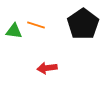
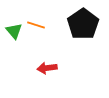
green triangle: rotated 42 degrees clockwise
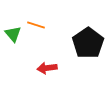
black pentagon: moved 5 px right, 19 px down
green triangle: moved 1 px left, 3 px down
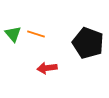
orange line: moved 9 px down
black pentagon: rotated 16 degrees counterclockwise
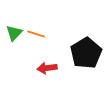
green triangle: moved 1 px right, 1 px up; rotated 24 degrees clockwise
black pentagon: moved 2 px left, 10 px down; rotated 20 degrees clockwise
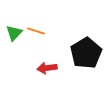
orange line: moved 3 px up
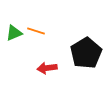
green triangle: rotated 24 degrees clockwise
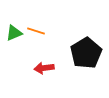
red arrow: moved 3 px left
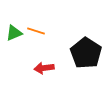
black pentagon: rotated 8 degrees counterclockwise
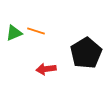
black pentagon: rotated 8 degrees clockwise
red arrow: moved 2 px right, 1 px down
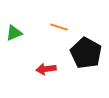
orange line: moved 23 px right, 4 px up
black pentagon: rotated 12 degrees counterclockwise
